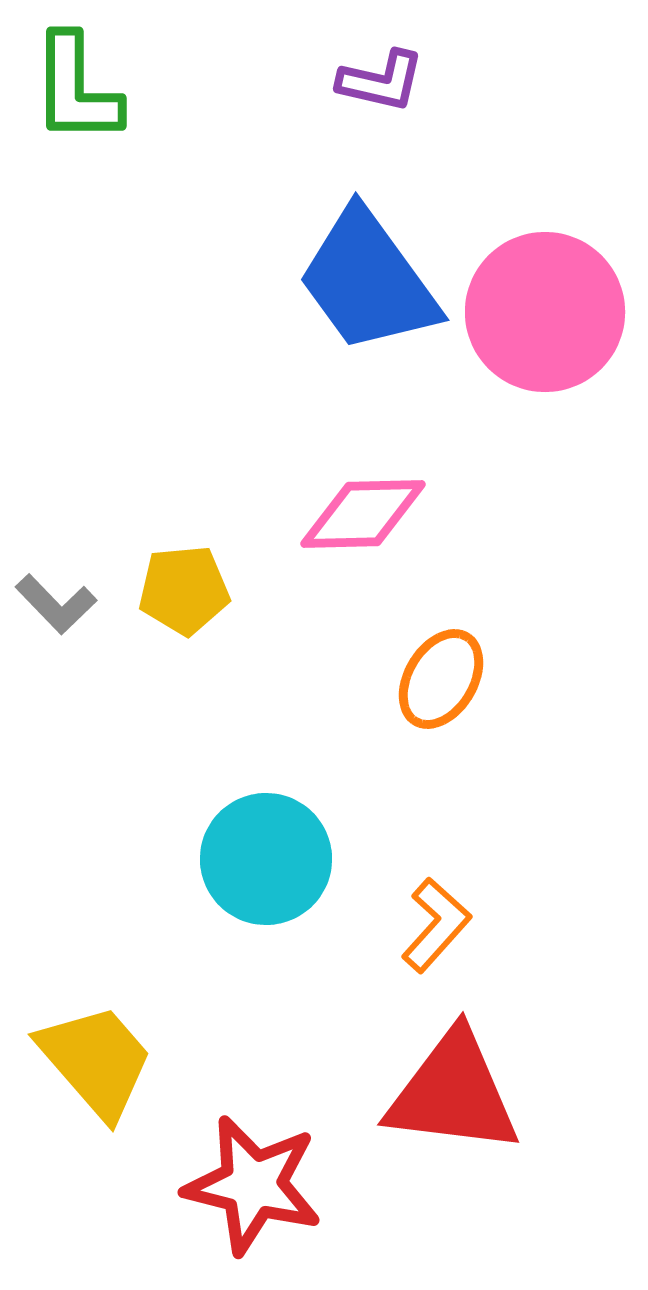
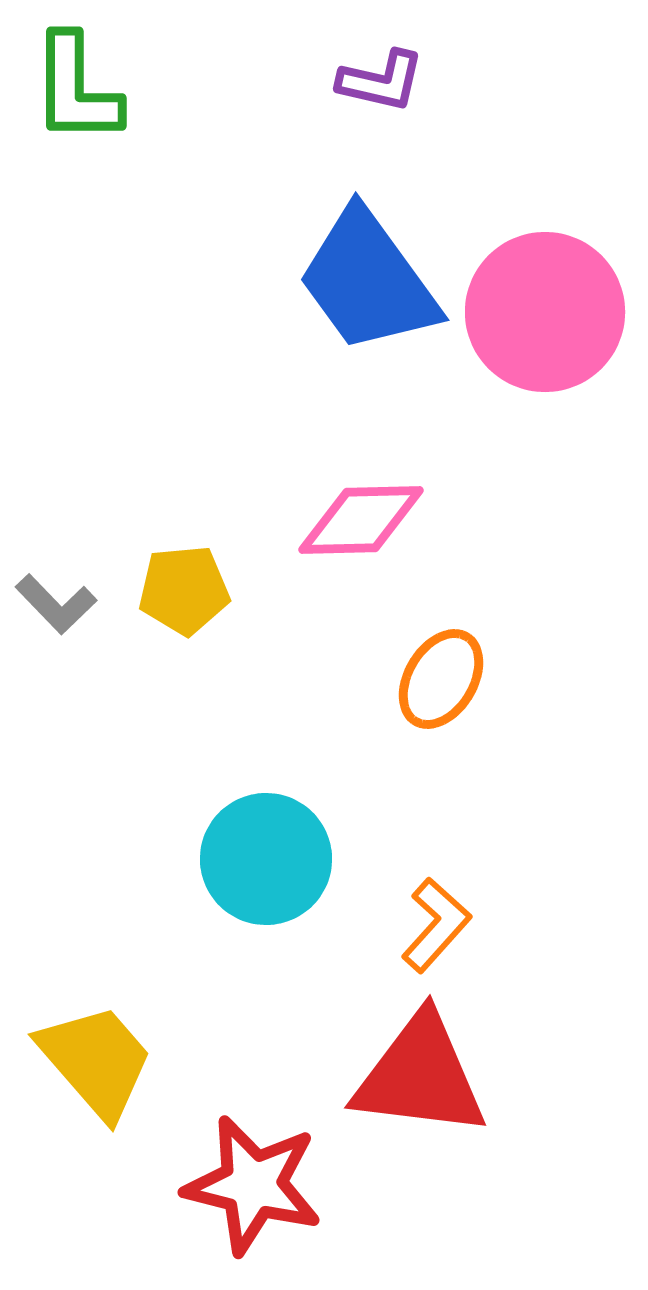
pink diamond: moved 2 px left, 6 px down
red triangle: moved 33 px left, 17 px up
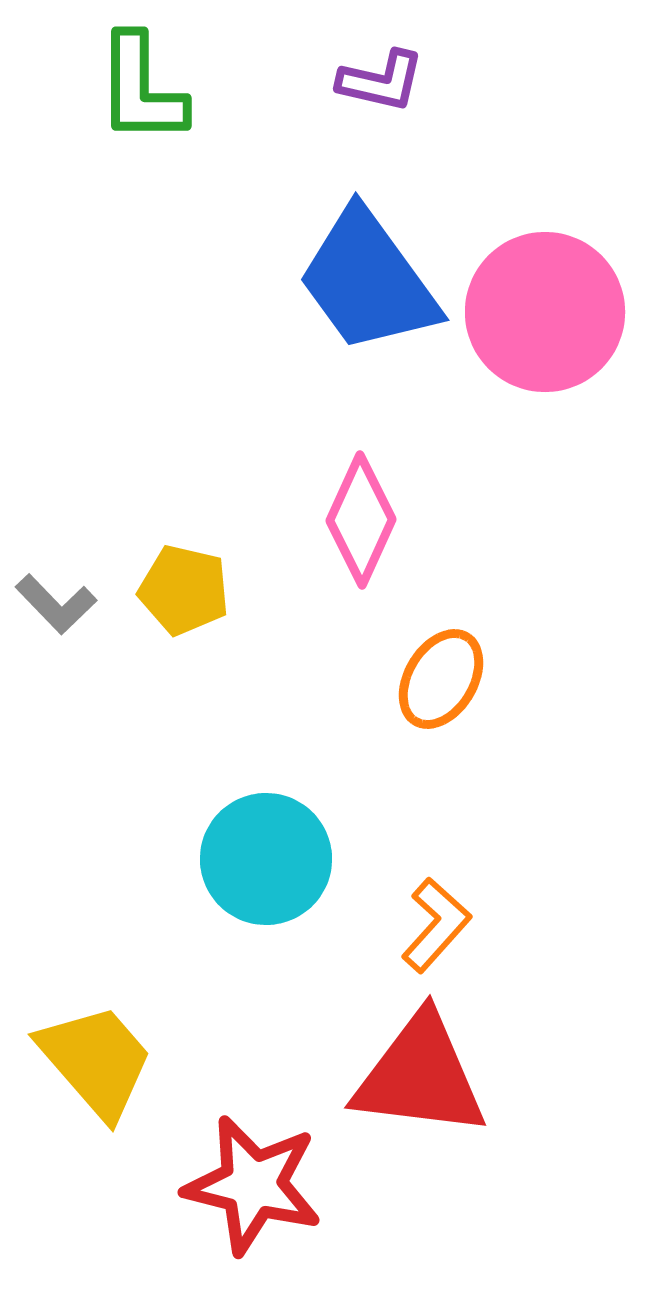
green L-shape: moved 65 px right
pink diamond: rotated 64 degrees counterclockwise
yellow pentagon: rotated 18 degrees clockwise
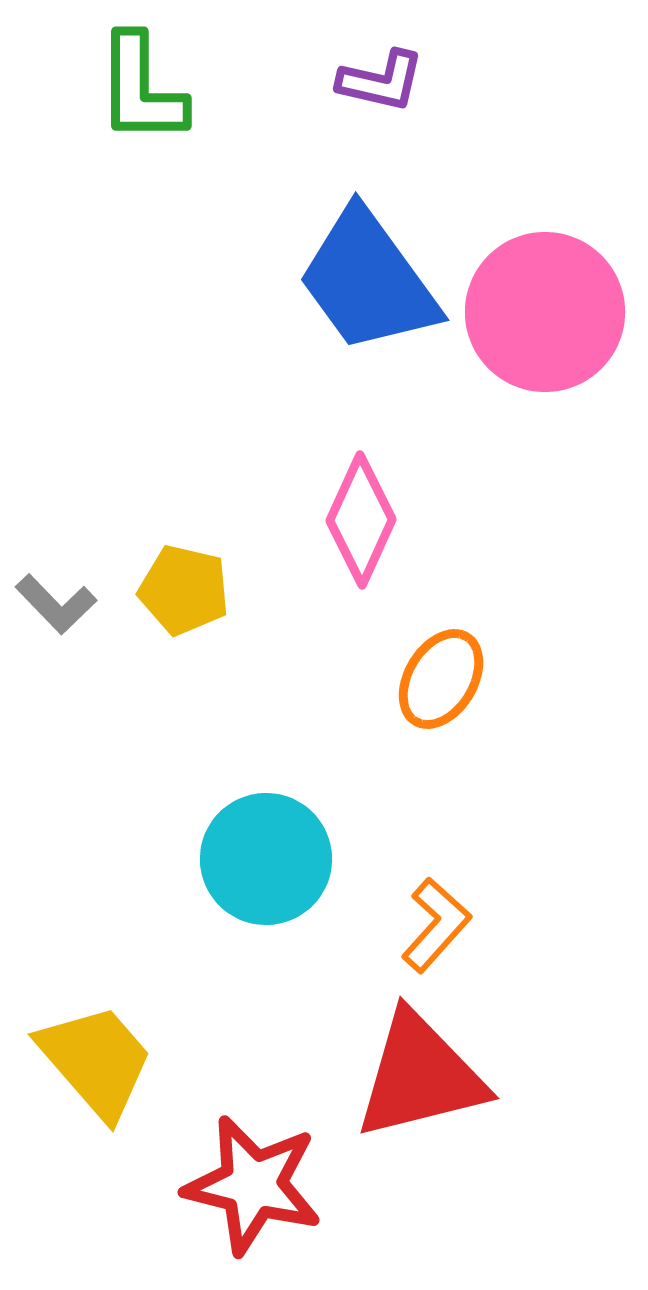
red triangle: rotated 21 degrees counterclockwise
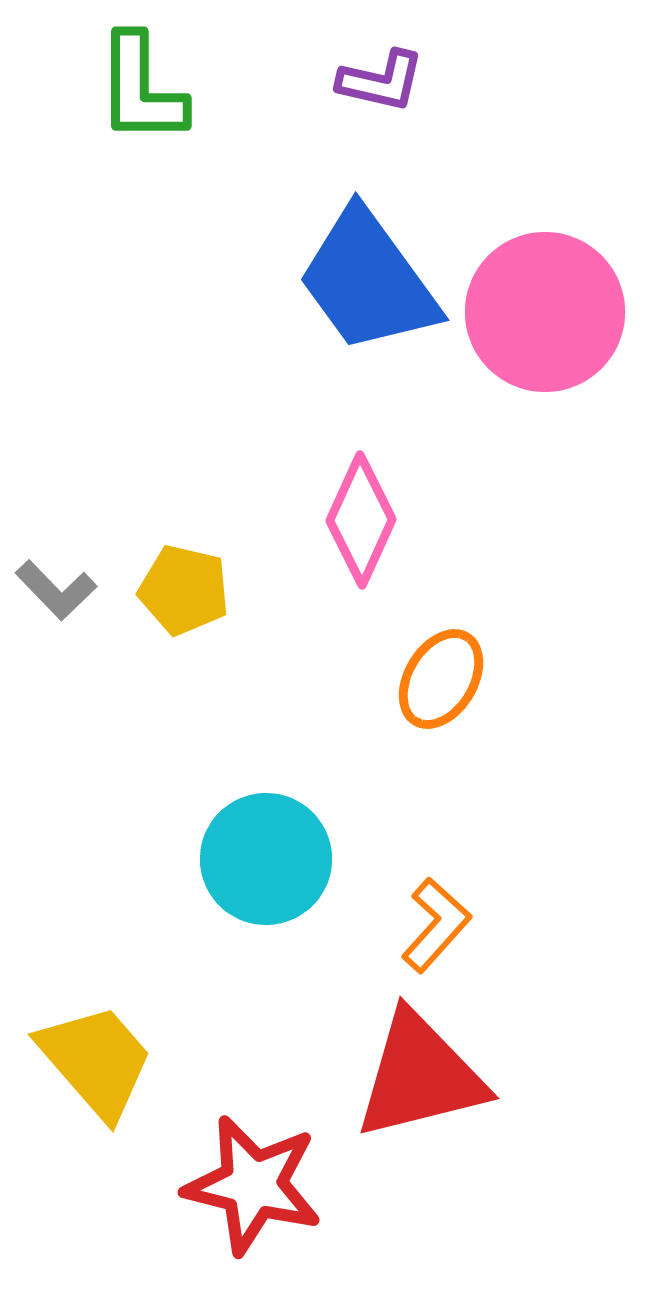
gray L-shape: moved 14 px up
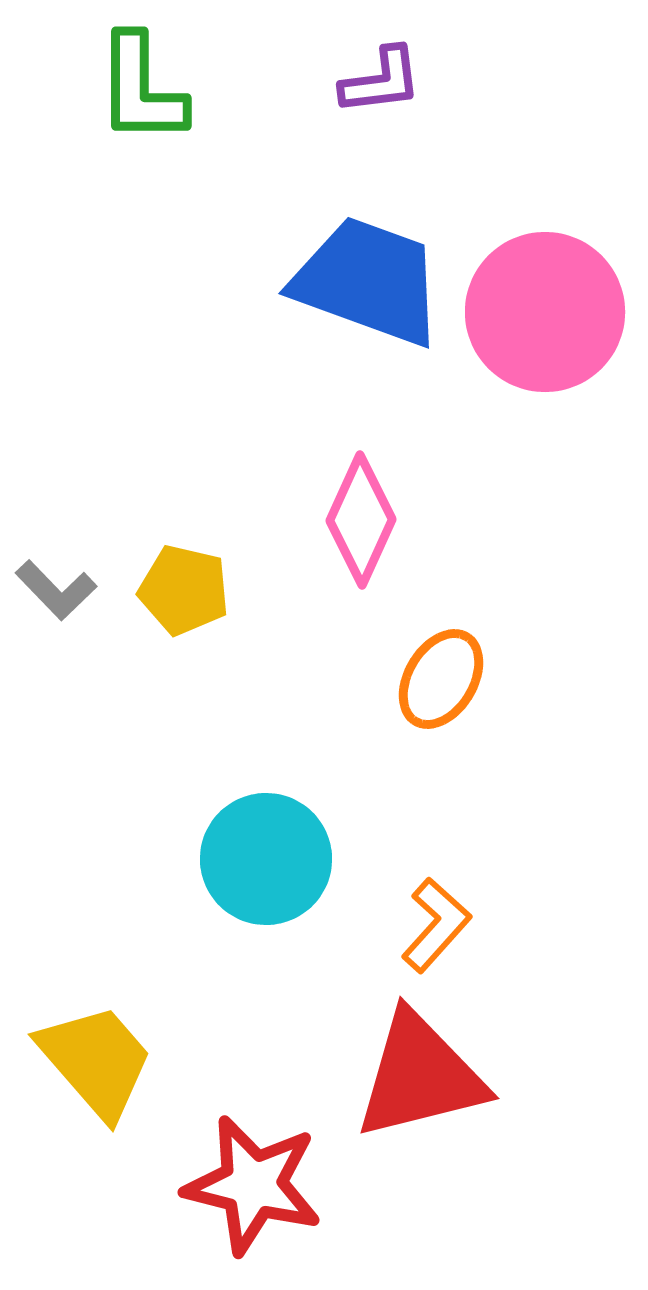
purple L-shape: rotated 20 degrees counterclockwise
blue trapezoid: rotated 146 degrees clockwise
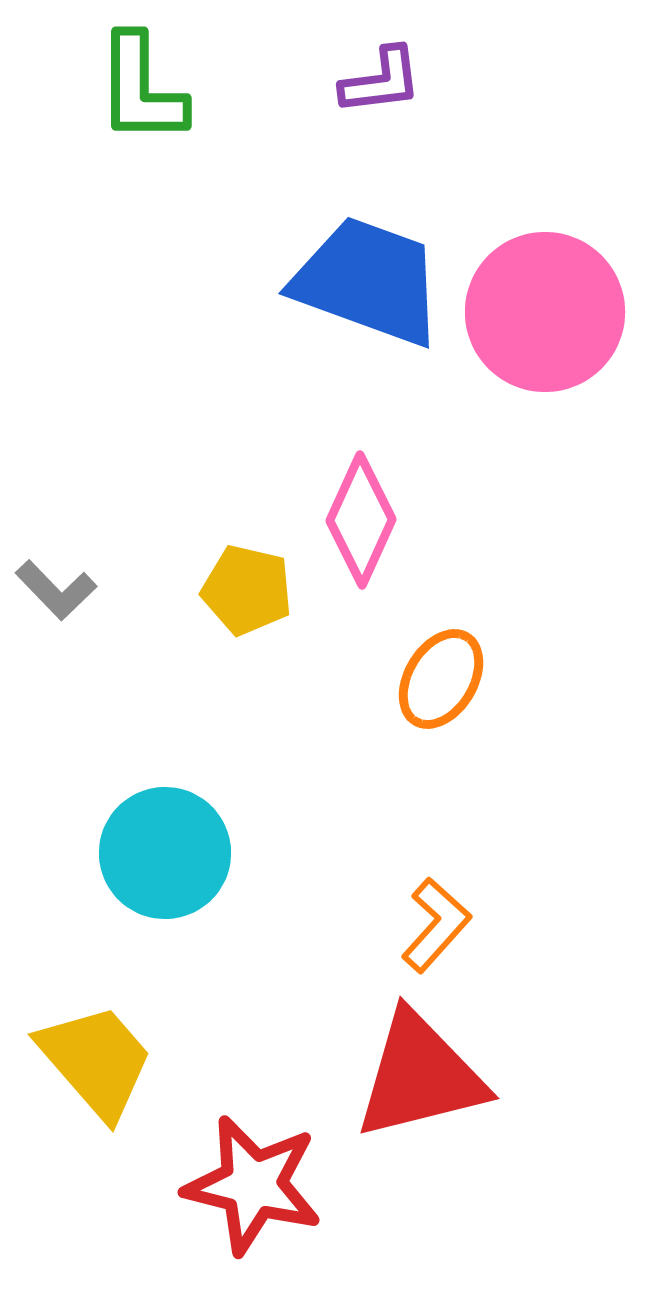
yellow pentagon: moved 63 px right
cyan circle: moved 101 px left, 6 px up
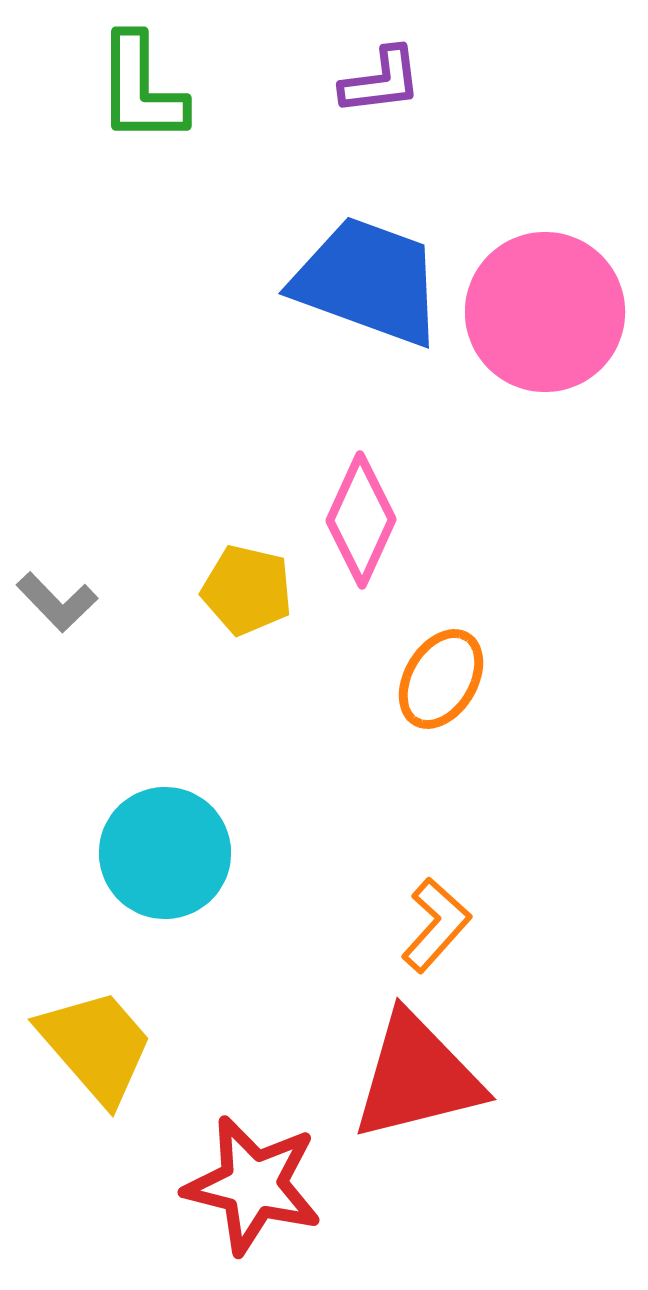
gray L-shape: moved 1 px right, 12 px down
yellow trapezoid: moved 15 px up
red triangle: moved 3 px left, 1 px down
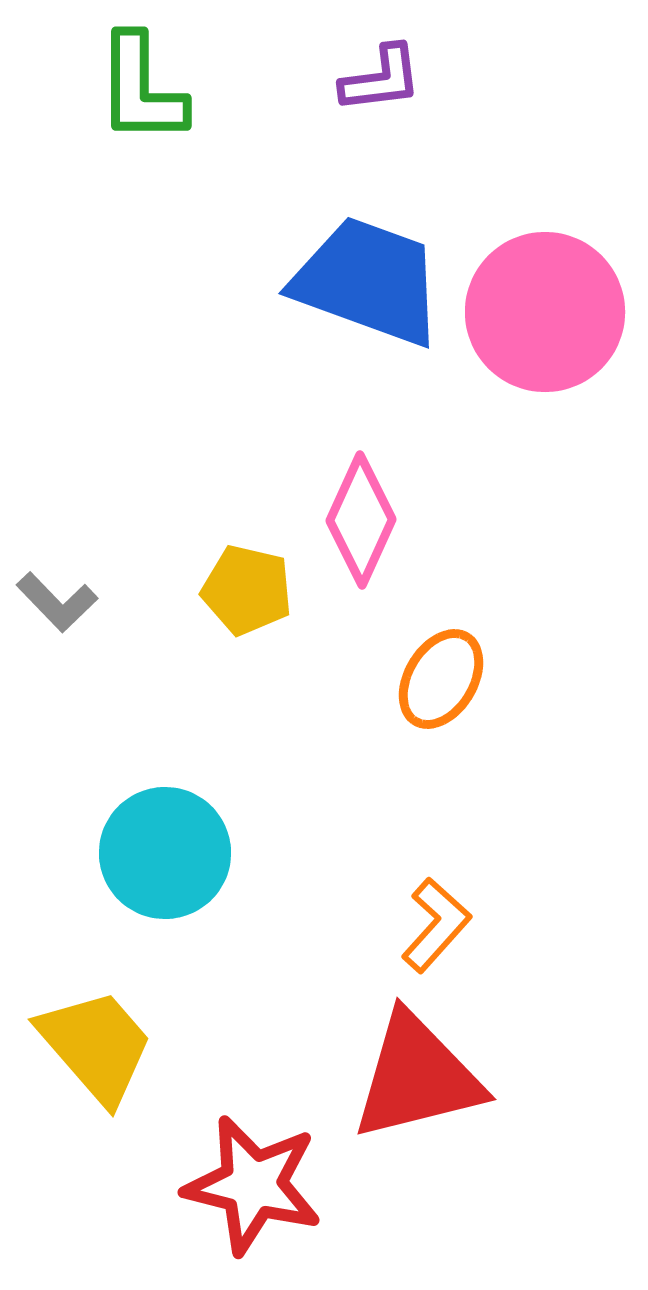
purple L-shape: moved 2 px up
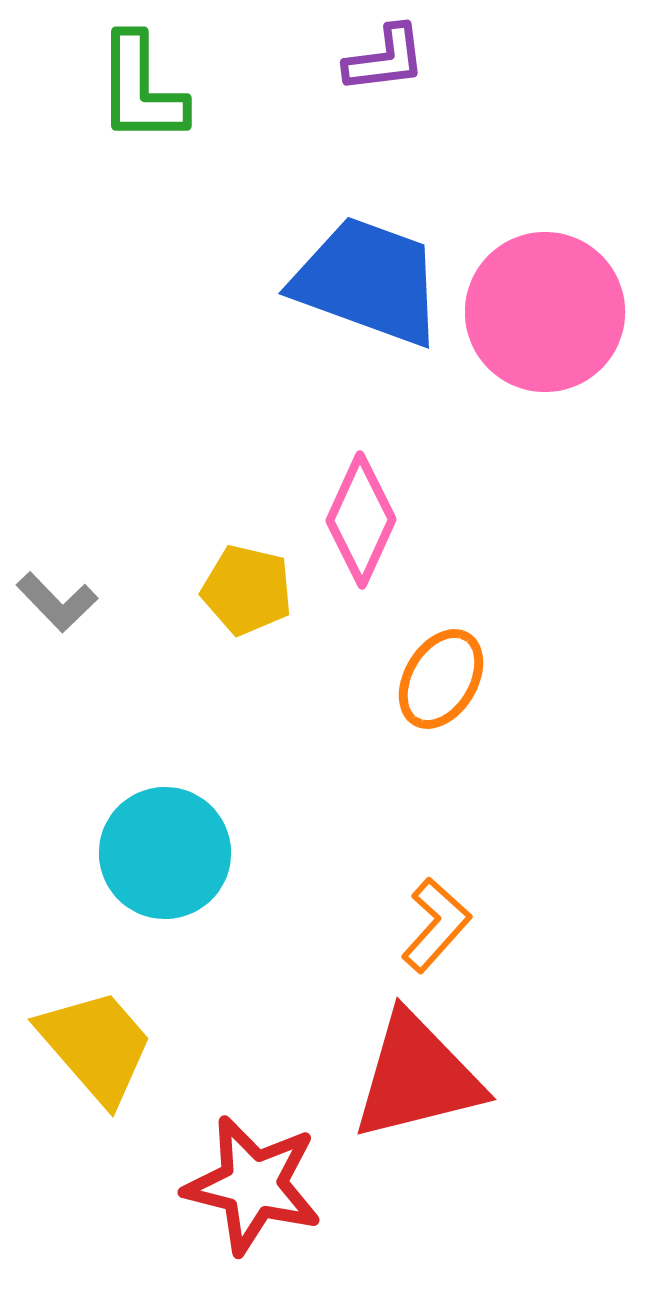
purple L-shape: moved 4 px right, 20 px up
